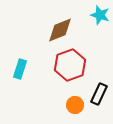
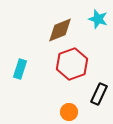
cyan star: moved 2 px left, 4 px down
red hexagon: moved 2 px right, 1 px up
orange circle: moved 6 px left, 7 px down
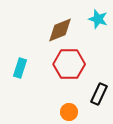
red hexagon: moved 3 px left; rotated 20 degrees clockwise
cyan rectangle: moved 1 px up
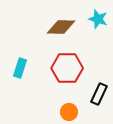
brown diamond: moved 1 px right, 3 px up; rotated 24 degrees clockwise
red hexagon: moved 2 px left, 4 px down
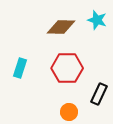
cyan star: moved 1 px left, 1 px down
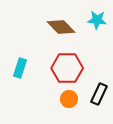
cyan star: rotated 12 degrees counterclockwise
brown diamond: rotated 44 degrees clockwise
orange circle: moved 13 px up
